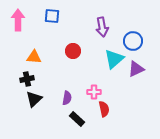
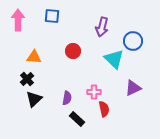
purple arrow: rotated 24 degrees clockwise
cyan triangle: rotated 35 degrees counterclockwise
purple triangle: moved 3 px left, 19 px down
black cross: rotated 32 degrees counterclockwise
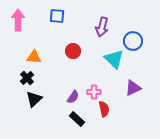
blue square: moved 5 px right
black cross: moved 1 px up
purple semicircle: moved 6 px right, 1 px up; rotated 24 degrees clockwise
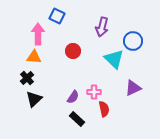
blue square: rotated 21 degrees clockwise
pink arrow: moved 20 px right, 14 px down
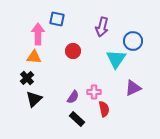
blue square: moved 3 px down; rotated 14 degrees counterclockwise
cyan triangle: moved 2 px right; rotated 20 degrees clockwise
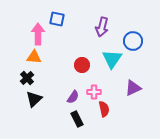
red circle: moved 9 px right, 14 px down
cyan triangle: moved 4 px left
black rectangle: rotated 21 degrees clockwise
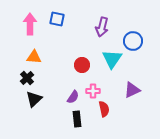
pink arrow: moved 8 px left, 10 px up
purple triangle: moved 1 px left, 2 px down
pink cross: moved 1 px left, 1 px up
black rectangle: rotated 21 degrees clockwise
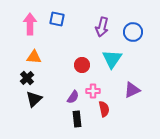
blue circle: moved 9 px up
